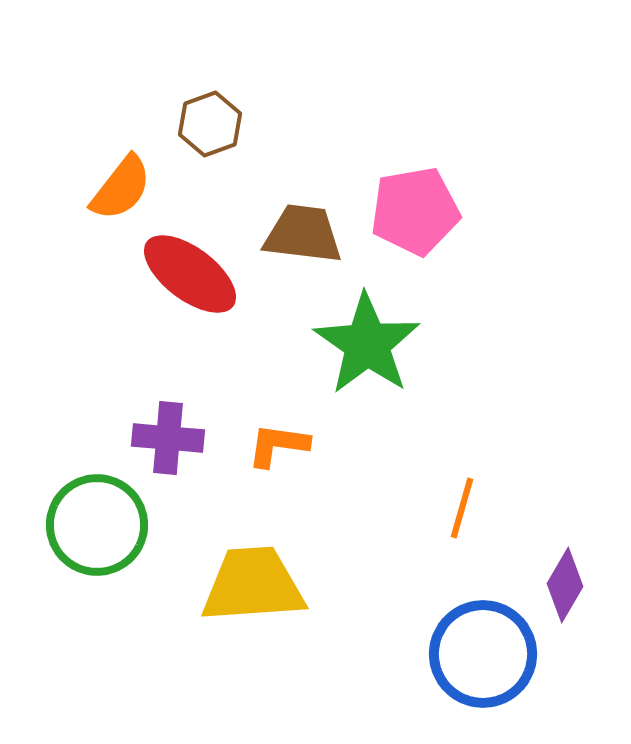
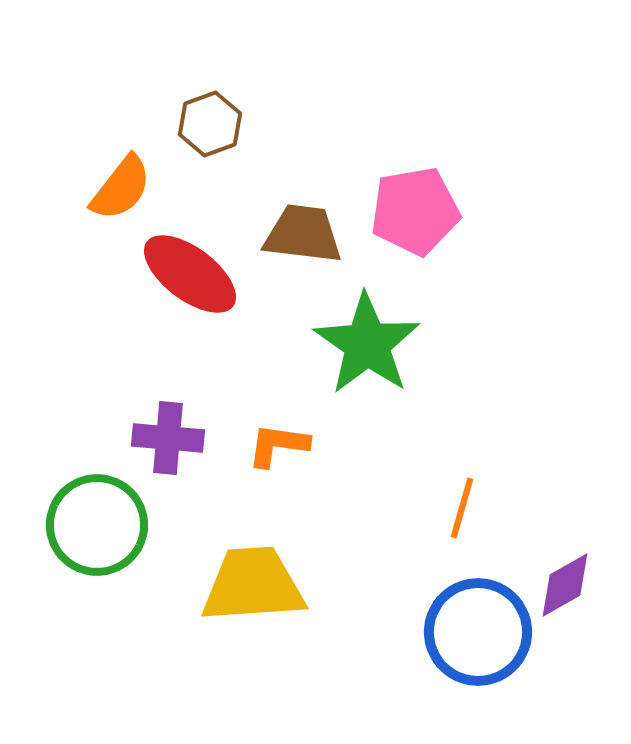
purple diamond: rotated 30 degrees clockwise
blue circle: moved 5 px left, 22 px up
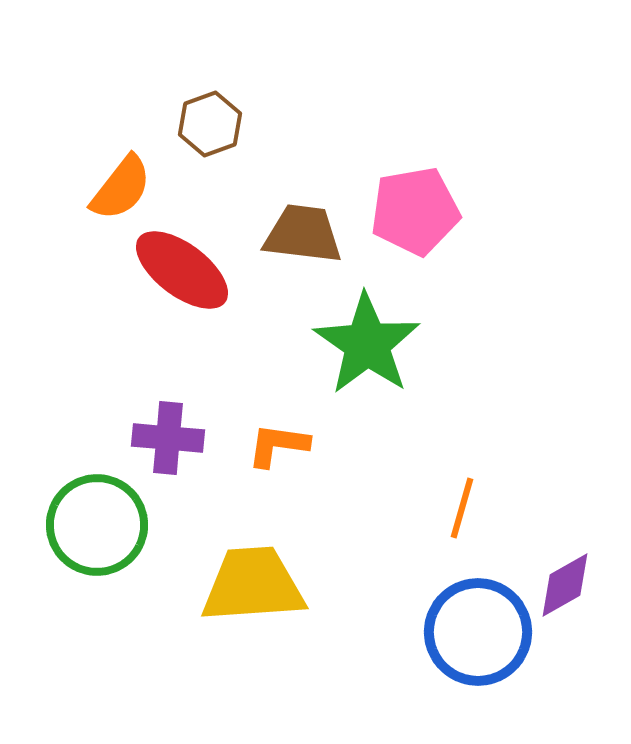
red ellipse: moved 8 px left, 4 px up
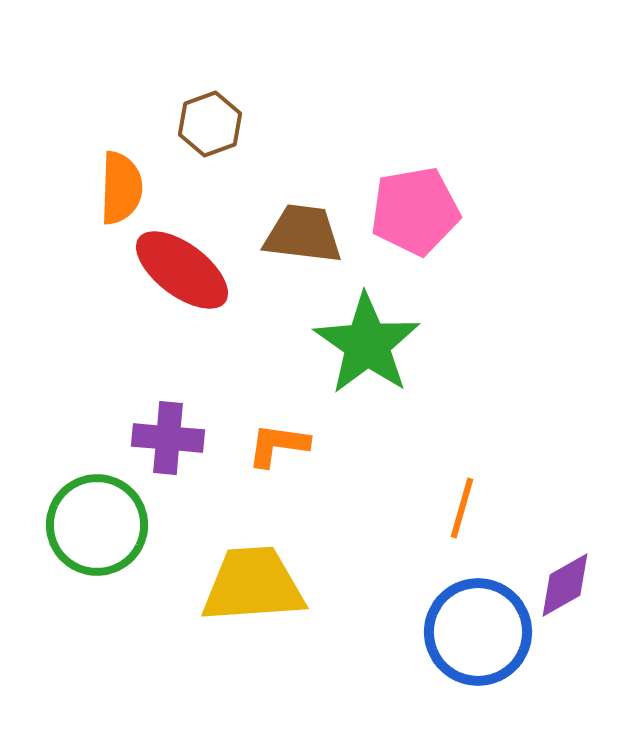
orange semicircle: rotated 36 degrees counterclockwise
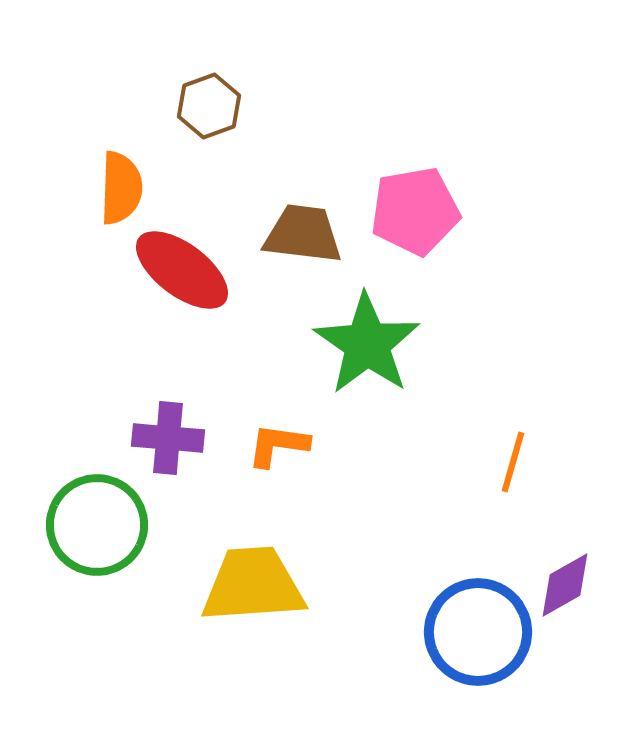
brown hexagon: moved 1 px left, 18 px up
orange line: moved 51 px right, 46 px up
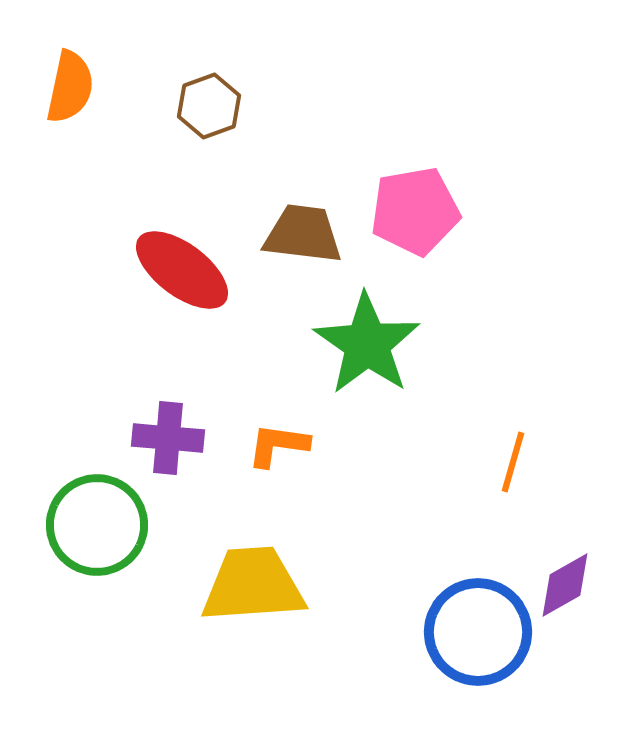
orange semicircle: moved 51 px left, 101 px up; rotated 10 degrees clockwise
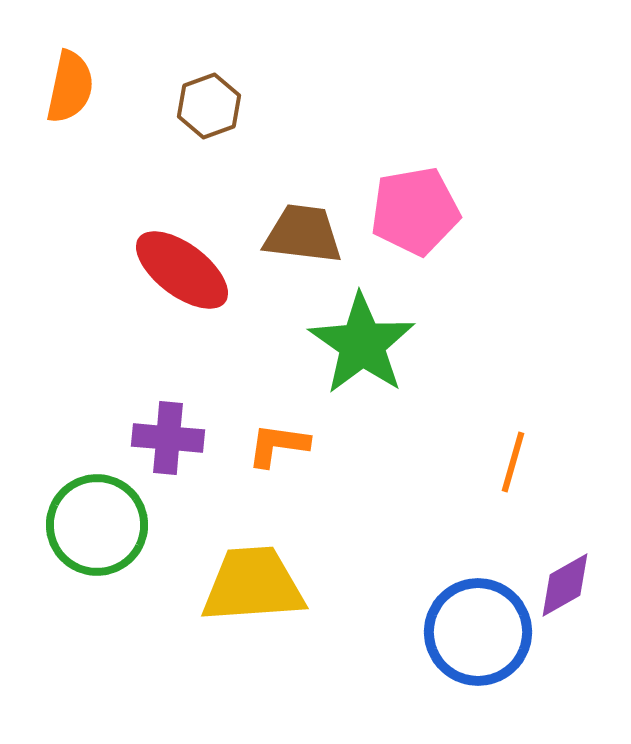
green star: moved 5 px left
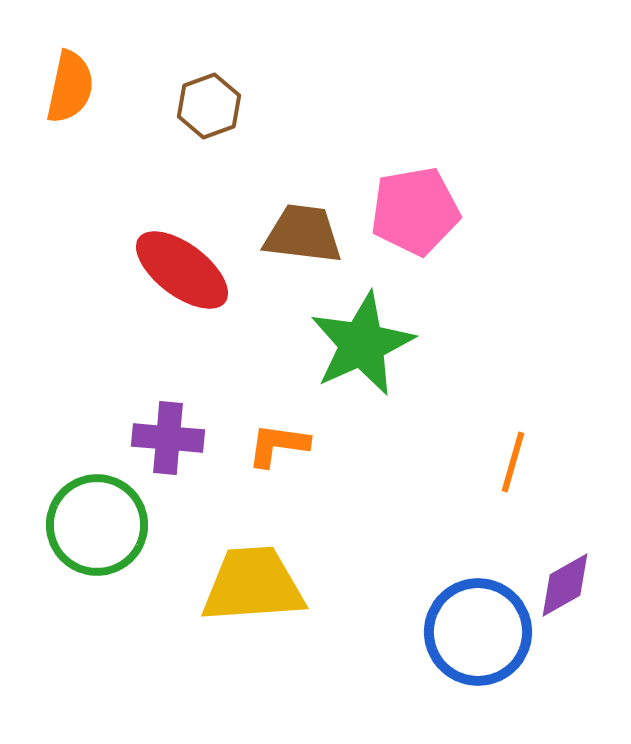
green star: rotated 13 degrees clockwise
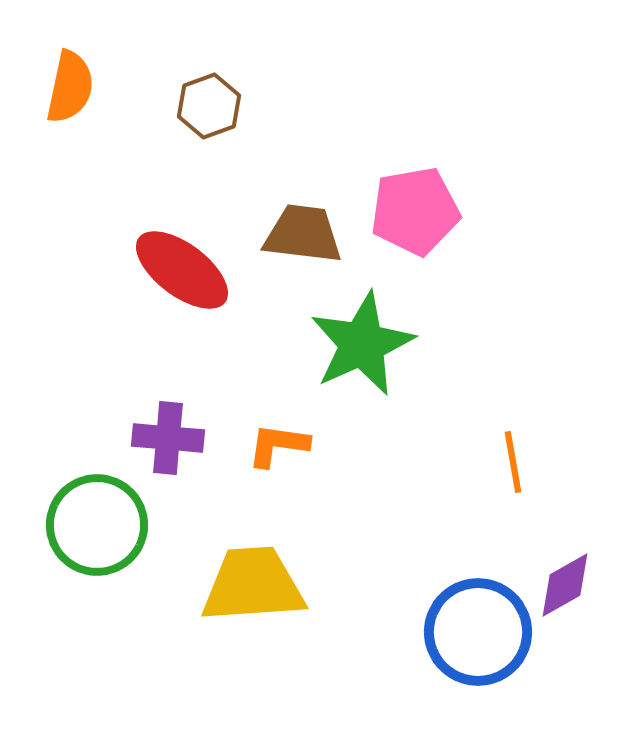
orange line: rotated 26 degrees counterclockwise
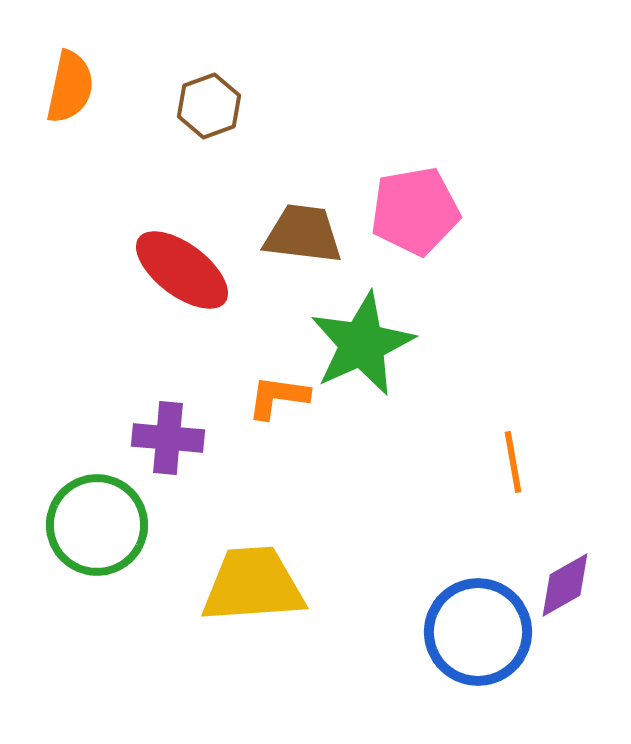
orange L-shape: moved 48 px up
